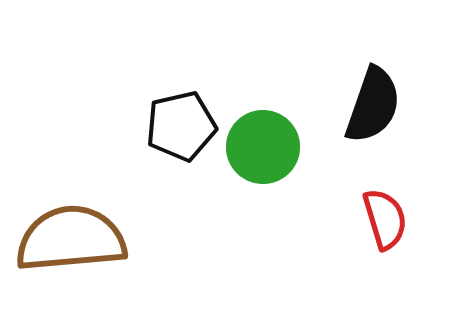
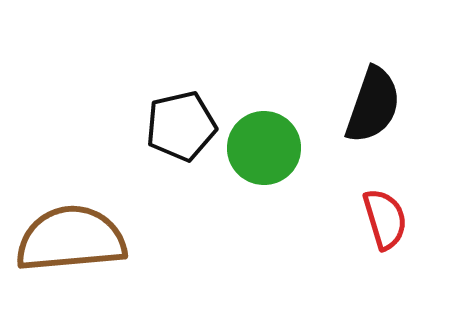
green circle: moved 1 px right, 1 px down
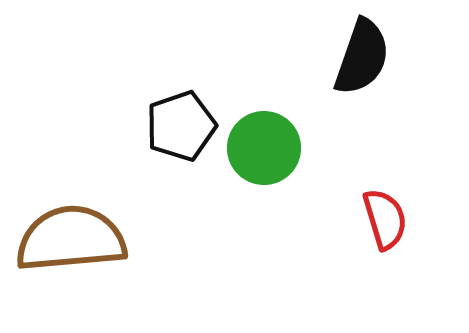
black semicircle: moved 11 px left, 48 px up
black pentagon: rotated 6 degrees counterclockwise
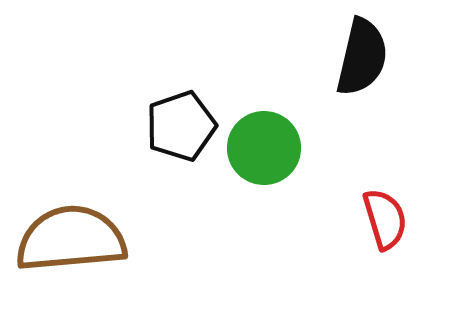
black semicircle: rotated 6 degrees counterclockwise
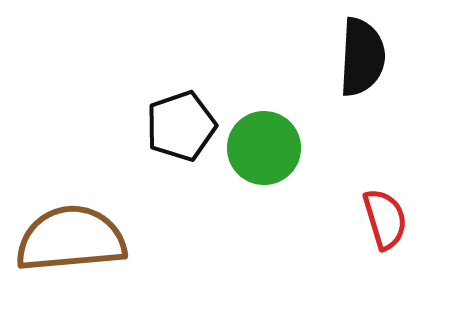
black semicircle: rotated 10 degrees counterclockwise
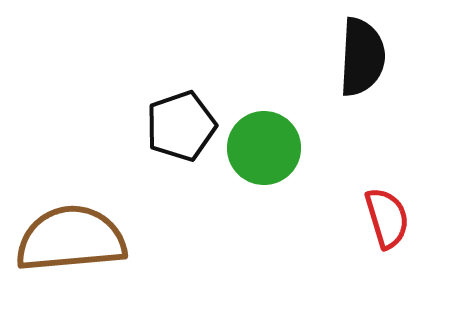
red semicircle: moved 2 px right, 1 px up
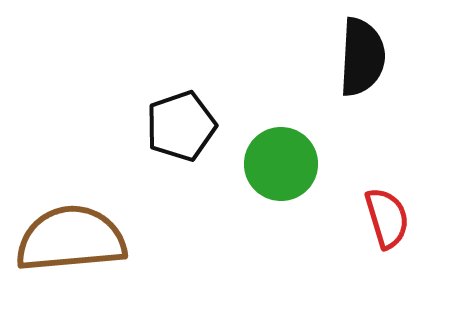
green circle: moved 17 px right, 16 px down
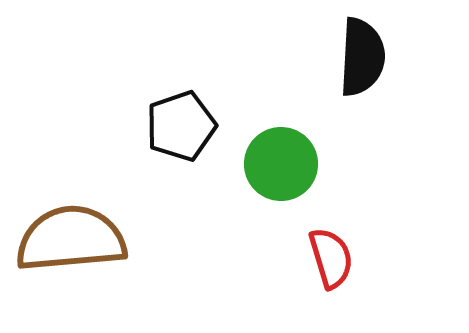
red semicircle: moved 56 px left, 40 px down
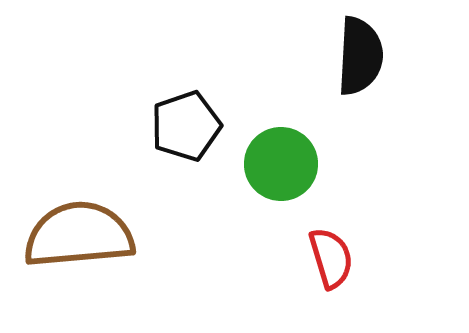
black semicircle: moved 2 px left, 1 px up
black pentagon: moved 5 px right
brown semicircle: moved 8 px right, 4 px up
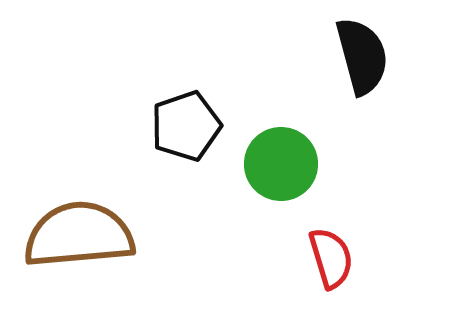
black semicircle: moved 2 px right; rotated 18 degrees counterclockwise
